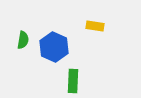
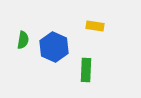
green rectangle: moved 13 px right, 11 px up
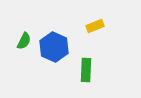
yellow rectangle: rotated 30 degrees counterclockwise
green semicircle: moved 1 px right, 1 px down; rotated 18 degrees clockwise
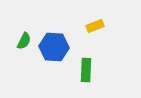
blue hexagon: rotated 20 degrees counterclockwise
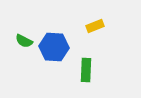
green semicircle: rotated 90 degrees clockwise
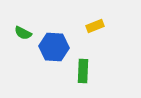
green semicircle: moved 1 px left, 8 px up
green rectangle: moved 3 px left, 1 px down
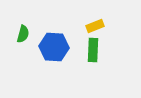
green semicircle: moved 1 px down; rotated 102 degrees counterclockwise
green rectangle: moved 10 px right, 21 px up
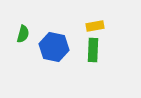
yellow rectangle: rotated 12 degrees clockwise
blue hexagon: rotated 8 degrees clockwise
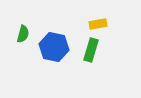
yellow rectangle: moved 3 px right, 2 px up
green rectangle: moved 2 px left; rotated 15 degrees clockwise
